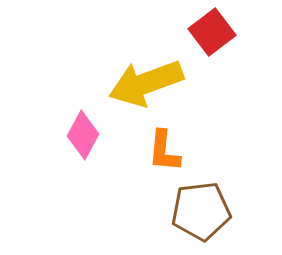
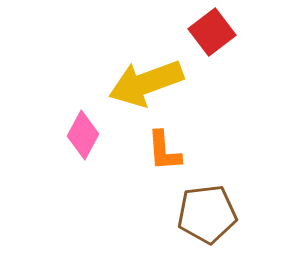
orange L-shape: rotated 9 degrees counterclockwise
brown pentagon: moved 6 px right, 3 px down
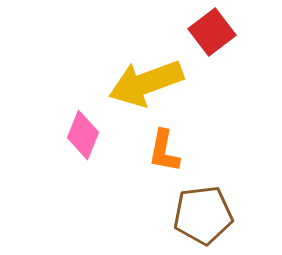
pink diamond: rotated 6 degrees counterclockwise
orange L-shape: rotated 15 degrees clockwise
brown pentagon: moved 4 px left, 1 px down
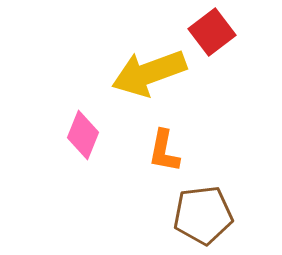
yellow arrow: moved 3 px right, 10 px up
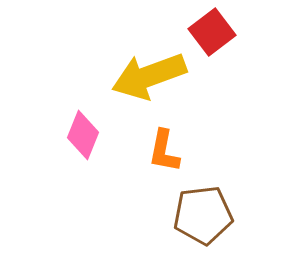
yellow arrow: moved 3 px down
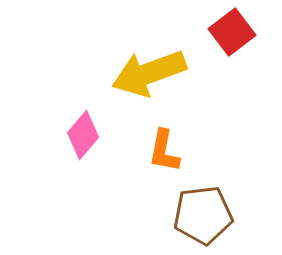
red square: moved 20 px right
yellow arrow: moved 3 px up
pink diamond: rotated 18 degrees clockwise
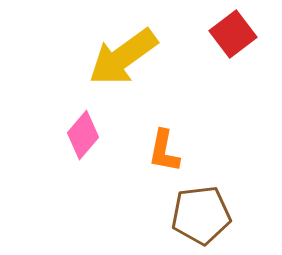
red square: moved 1 px right, 2 px down
yellow arrow: moved 26 px left, 16 px up; rotated 16 degrees counterclockwise
brown pentagon: moved 2 px left
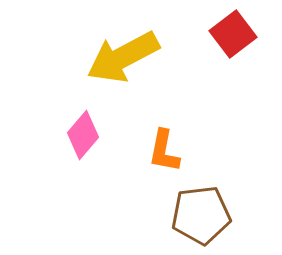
yellow arrow: rotated 8 degrees clockwise
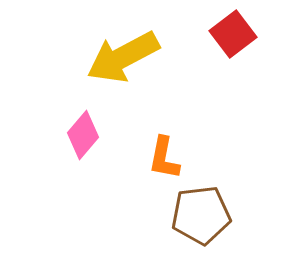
orange L-shape: moved 7 px down
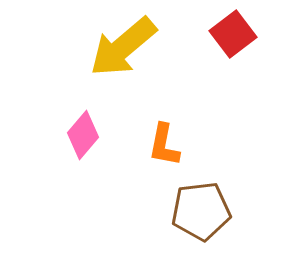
yellow arrow: moved 10 px up; rotated 12 degrees counterclockwise
orange L-shape: moved 13 px up
brown pentagon: moved 4 px up
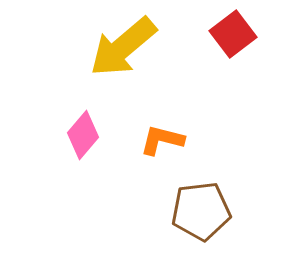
orange L-shape: moved 2 px left, 5 px up; rotated 93 degrees clockwise
